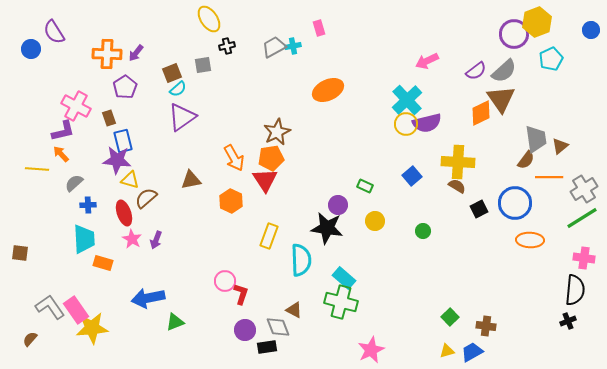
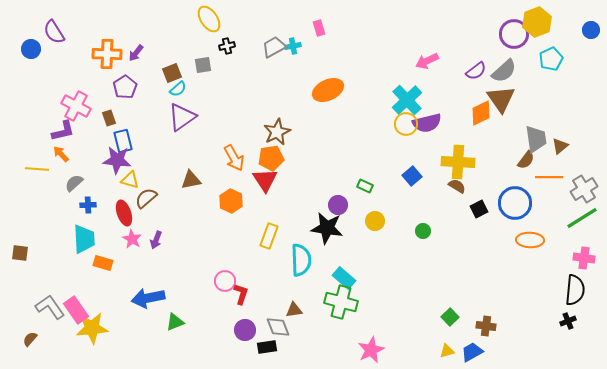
brown triangle at (294, 310): rotated 36 degrees counterclockwise
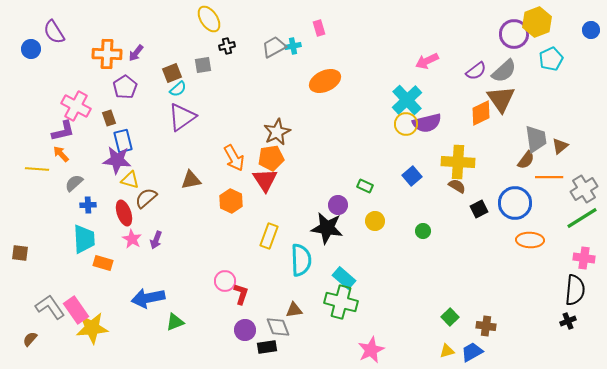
orange ellipse at (328, 90): moved 3 px left, 9 px up
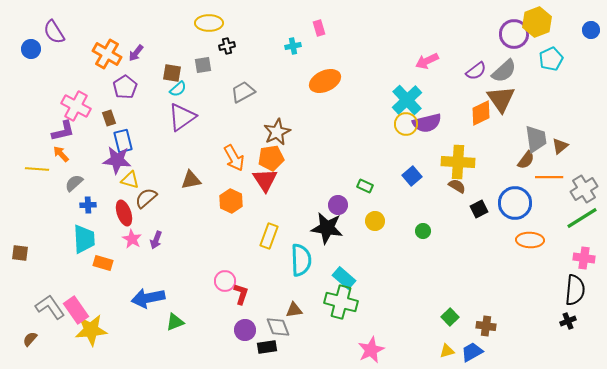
yellow ellipse at (209, 19): moved 4 px down; rotated 56 degrees counterclockwise
gray trapezoid at (274, 47): moved 31 px left, 45 px down
orange cross at (107, 54): rotated 28 degrees clockwise
brown square at (172, 73): rotated 30 degrees clockwise
yellow star at (92, 328): moved 1 px left, 2 px down
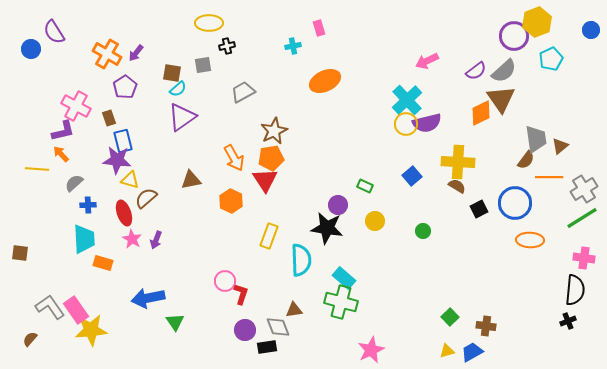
purple circle at (514, 34): moved 2 px down
brown star at (277, 132): moved 3 px left, 1 px up
green triangle at (175, 322): rotated 42 degrees counterclockwise
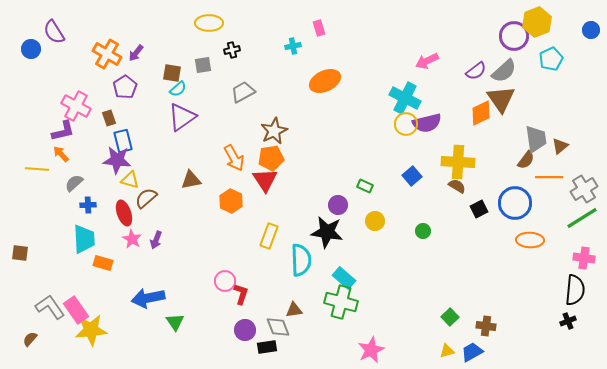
black cross at (227, 46): moved 5 px right, 4 px down
cyan cross at (407, 100): moved 2 px left, 2 px up; rotated 20 degrees counterclockwise
black star at (327, 228): moved 4 px down
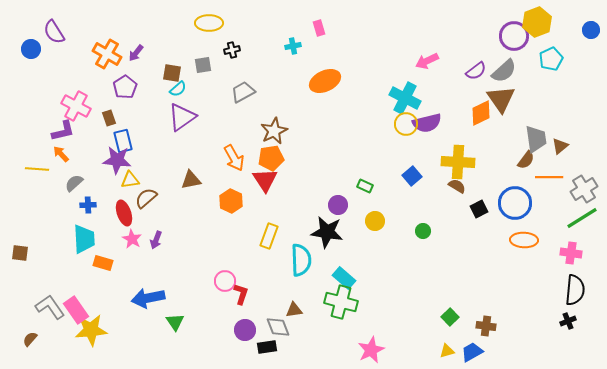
yellow triangle at (130, 180): rotated 24 degrees counterclockwise
orange ellipse at (530, 240): moved 6 px left
pink cross at (584, 258): moved 13 px left, 5 px up
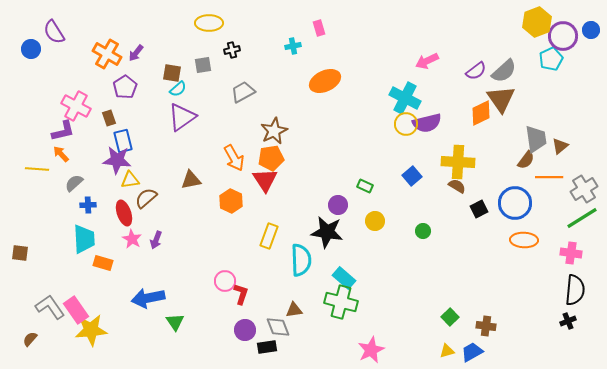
purple circle at (514, 36): moved 49 px right
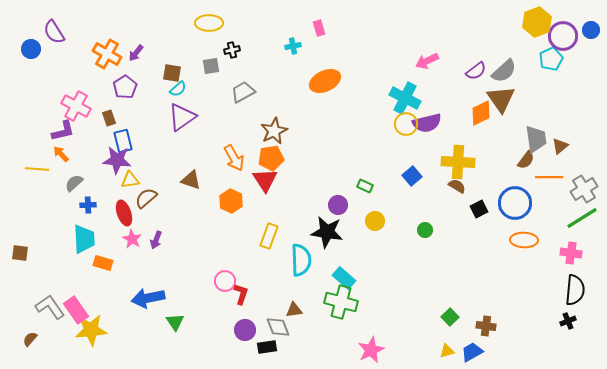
gray square at (203, 65): moved 8 px right, 1 px down
brown triangle at (191, 180): rotated 30 degrees clockwise
green circle at (423, 231): moved 2 px right, 1 px up
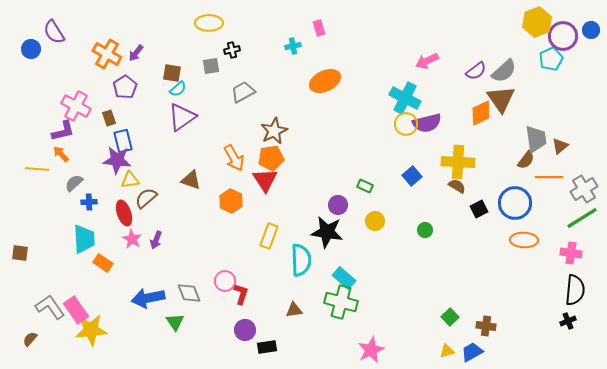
blue cross at (88, 205): moved 1 px right, 3 px up
orange rectangle at (103, 263): rotated 18 degrees clockwise
gray diamond at (278, 327): moved 89 px left, 34 px up
